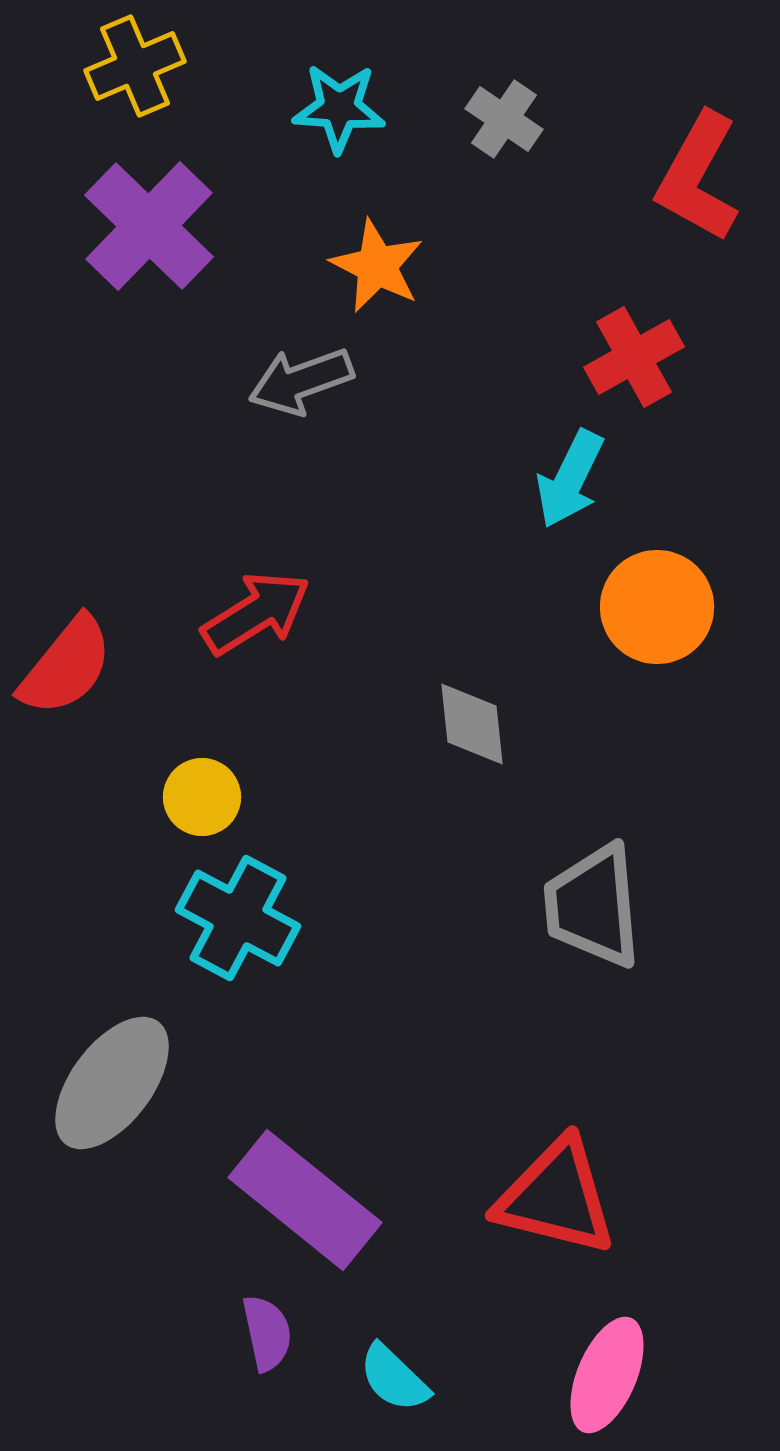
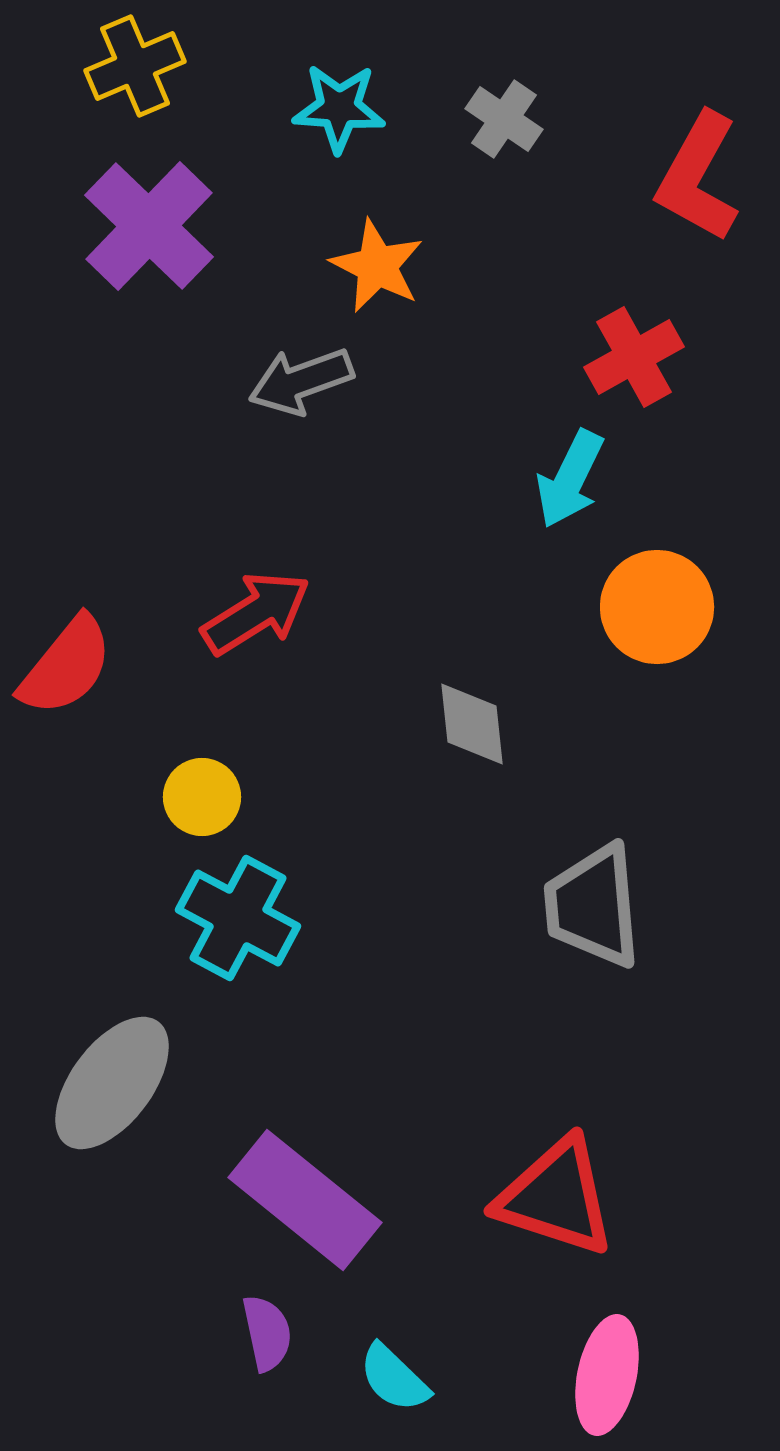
red triangle: rotated 4 degrees clockwise
pink ellipse: rotated 11 degrees counterclockwise
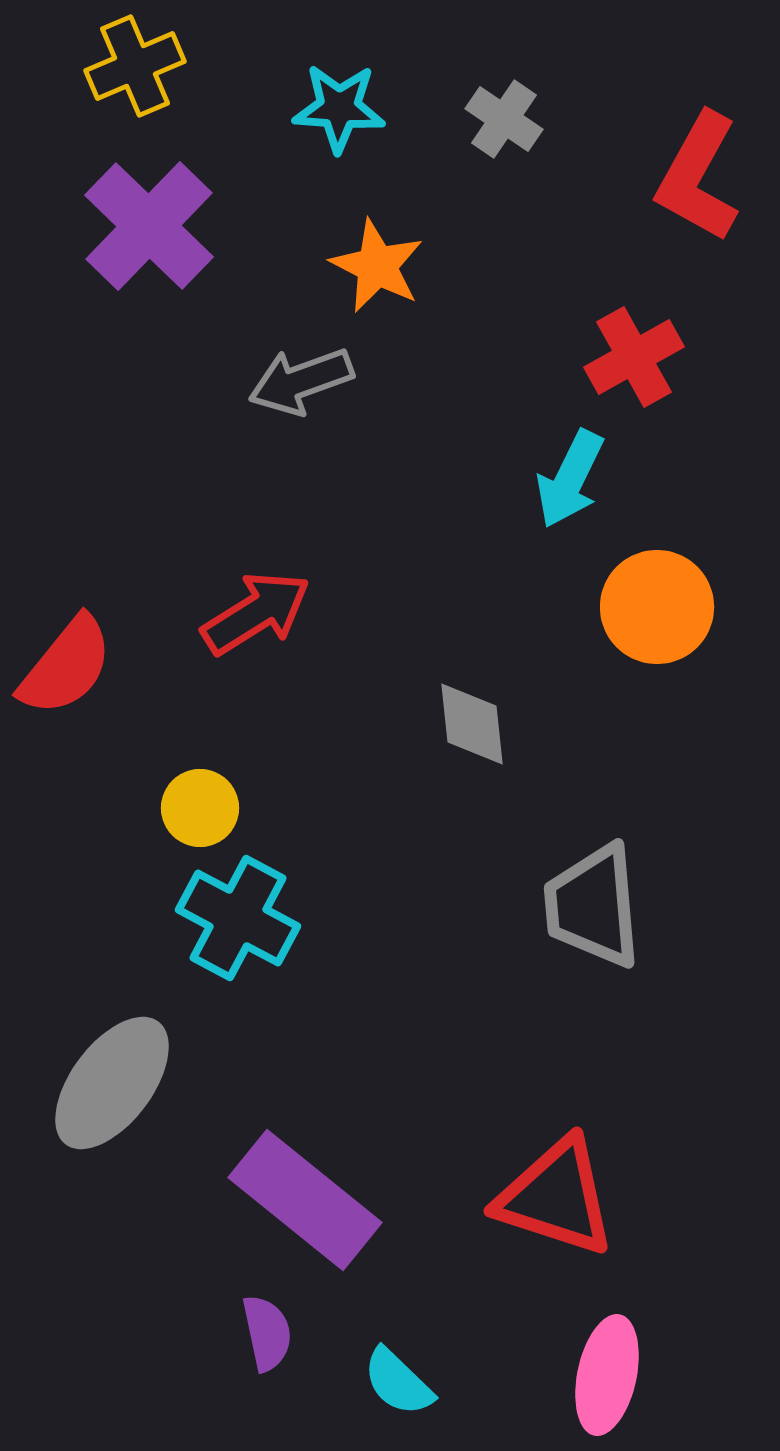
yellow circle: moved 2 px left, 11 px down
cyan semicircle: moved 4 px right, 4 px down
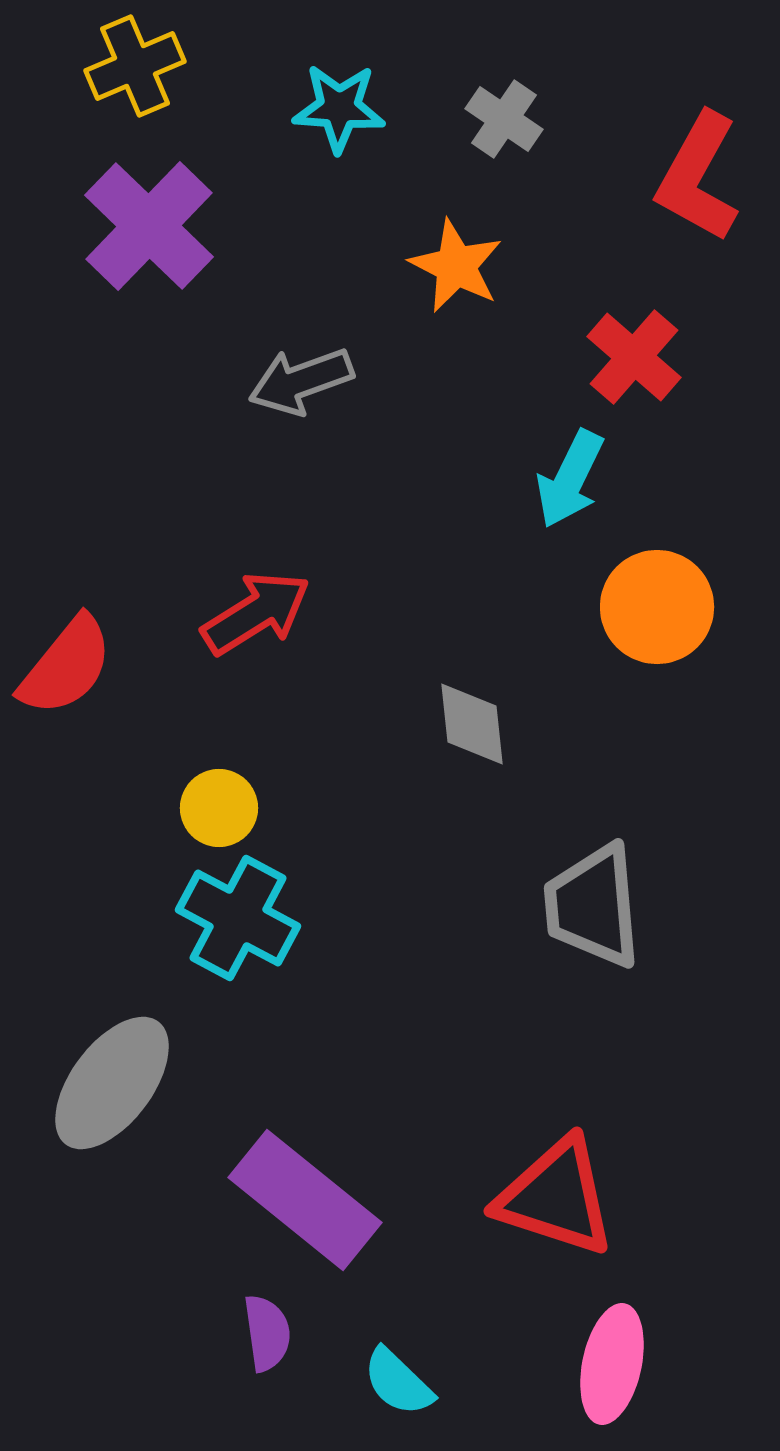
orange star: moved 79 px right
red cross: rotated 20 degrees counterclockwise
yellow circle: moved 19 px right
purple semicircle: rotated 4 degrees clockwise
pink ellipse: moved 5 px right, 11 px up
